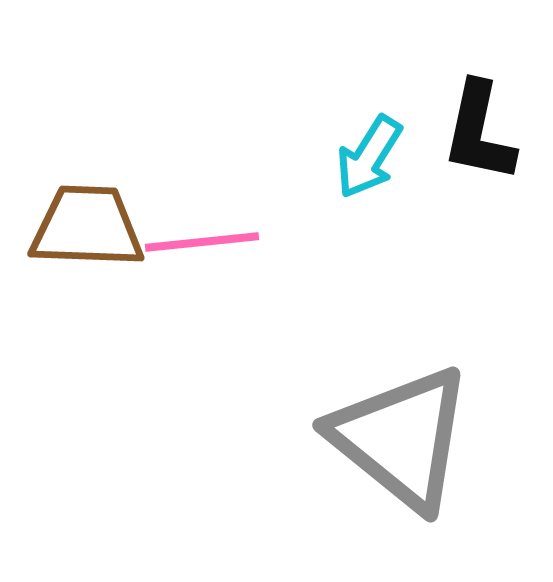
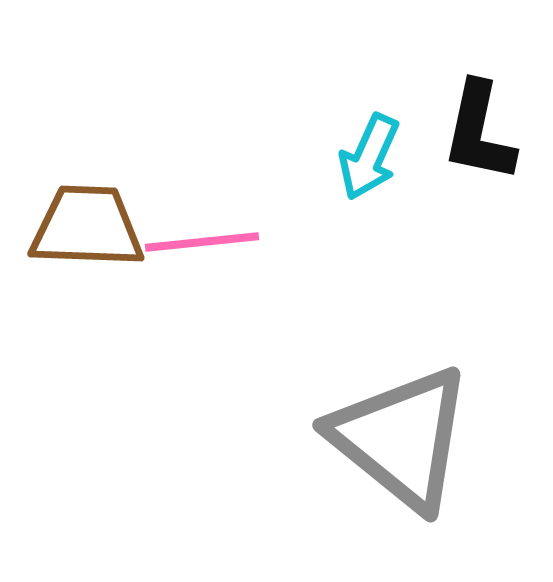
cyan arrow: rotated 8 degrees counterclockwise
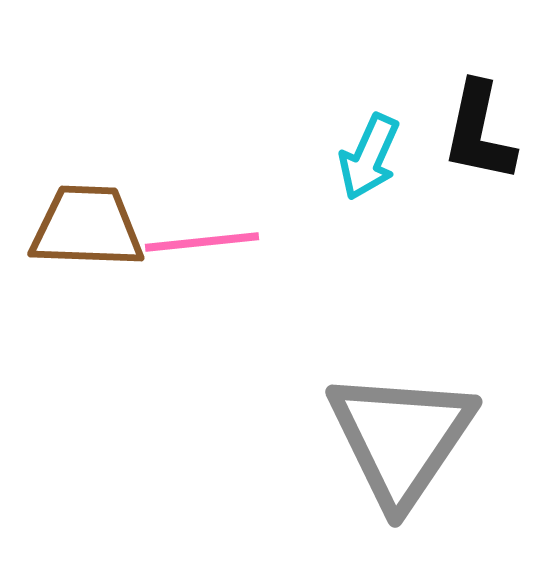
gray triangle: rotated 25 degrees clockwise
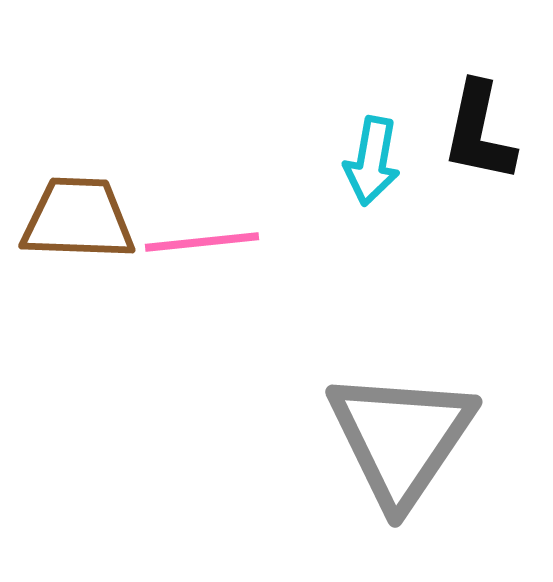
cyan arrow: moved 3 px right, 4 px down; rotated 14 degrees counterclockwise
brown trapezoid: moved 9 px left, 8 px up
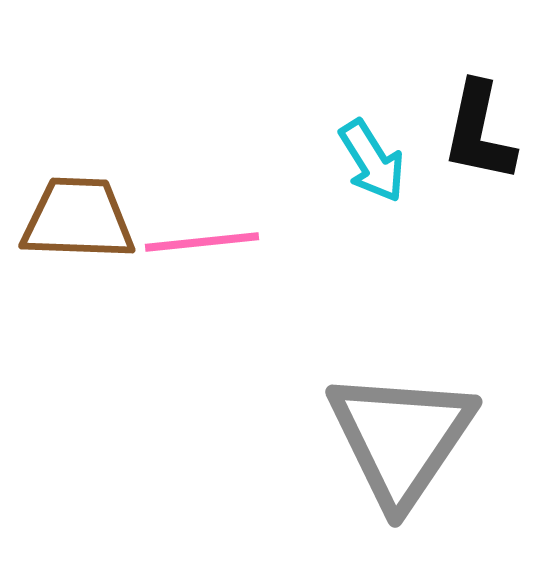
cyan arrow: rotated 42 degrees counterclockwise
